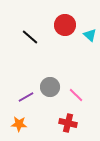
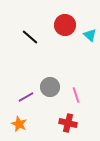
pink line: rotated 28 degrees clockwise
orange star: rotated 21 degrees clockwise
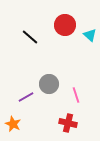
gray circle: moved 1 px left, 3 px up
orange star: moved 6 px left
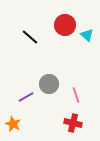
cyan triangle: moved 3 px left
red cross: moved 5 px right
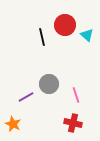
black line: moved 12 px right; rotated 36 degrees clockwise
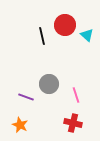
black line: moved 1 px up
purple line: rotated 49 degrees clockwise
orange star: moved 7 px right, 1 px down
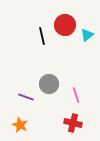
cyan triangle: rotated 40 degrees clockwise
